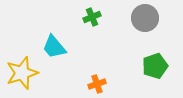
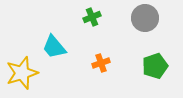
orange cross: moved 4 px right, 21 px up
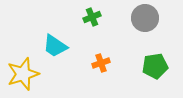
cyan trapezoid: moved 1 px right, 1 px up; rotated 16 degrees counterclockwise
green pentagon: rotated 10 degrees clockwise
yellow star: moved 1 px right, 1 px down
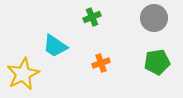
gray circle: moved 9 px right
green pentagon: moved 2 px right, 4 px up
yellow star: rotated 8 degrees counterclockwise
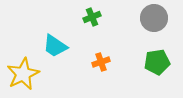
orange cross: moved 1 px up
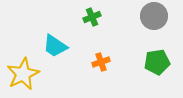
gray circle: moved 2 px up
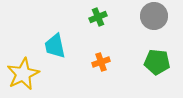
green cross: moved 6 px right
cyan trapezoid: rotated 44 degrees clockwise
green pentagon: rotated 15 degrees clockwise
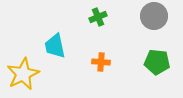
orange cross: rotated 24 degrees clockwise
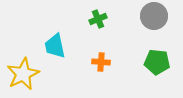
green cross: moved 2 px down
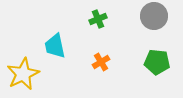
orange cross: rotated 36 degrees counterclockwise
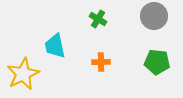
green cross: rotated 36 degrees counterclockwise
orange cross: rotated 30 degrees clockwise
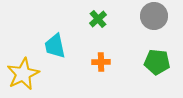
green cross: rotated 18 degrees clockwise
